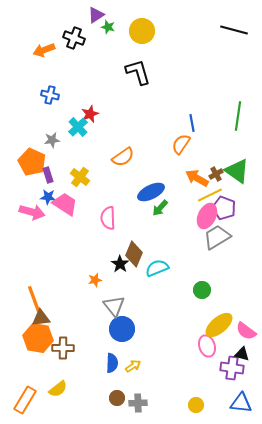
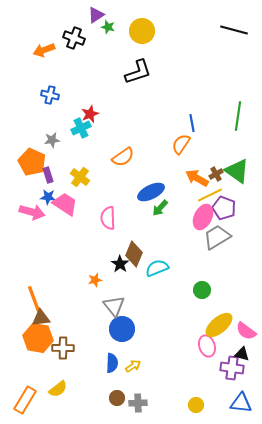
black L-shape at (138, 72): rotated 88 degrees clockwise
cyan cross at (78, 127): moved 3 px right, 1 px down; rotated 18 degrees clockwise
pink ellipse at (207, 216): moved 4 px left, 1 px down
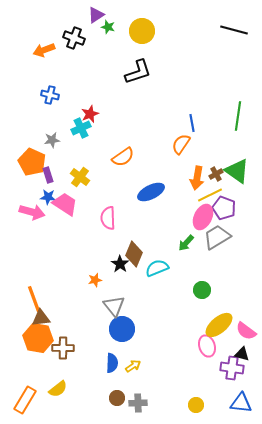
orange arrow at (197, 178): rotated 110 degrees counterclockwise
green arrow at (160, 208): moved 26 px right, 35 px down
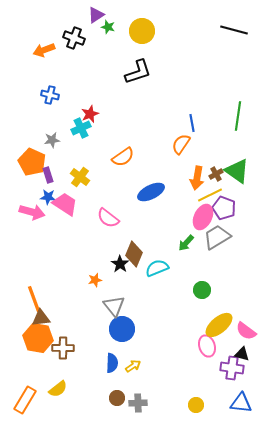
pink semicircle at (108, 218): rotated 50 degrees counterclockwise
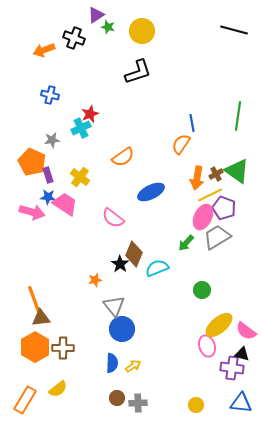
pink semicircle at (108, 218): moved 5 px right
orange hexagon at (38, 338): moved 3 px left, 9 px down; rotated 20 degrees clockwise
